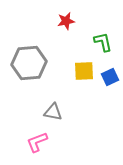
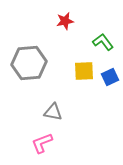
red star: moved 1 px left
green L-shape: rotated 25 degrees counterclockwise
pink L-shape: moved 5 px right, 1 px down
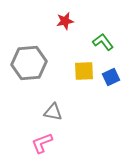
blue square: moved 1 px right
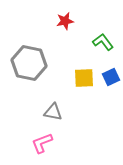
gray hexagon: rotated 16 degrees clockwise
yellow square: moved 7 px down
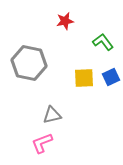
gray triangle: moved 1 px left, 3 px down; rotated 24 degrees counterclockwise
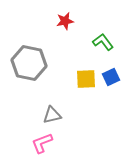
yellow square: moved 2 px right, 1 px down
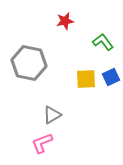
gray triangle: rotated 18 degrees counterclockwise
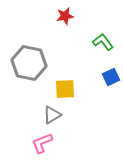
red star: moved 5 px up
yellow square: moved 21 px left, 10 px down
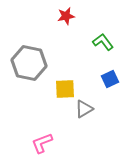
red star: moved 1 px right
blue square: moved 1 px left, 2 px down
gray triangle: moved 32 px right, 6 px up
